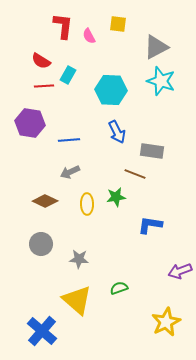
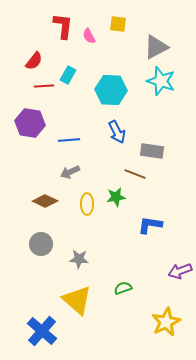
red semicircle: moved 7 px left; rotated 84 degrees counterclockwise
green semicircle: moved 4 px right
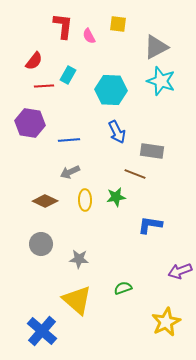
yellow ellipse: moved 2 px left, 4 px up
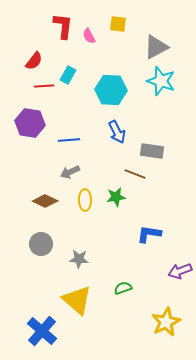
blue L-shape: moved 1 px left, 9 px down
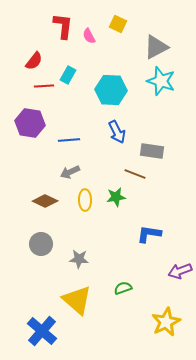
yellow square: rotated 18 degrees clockwise
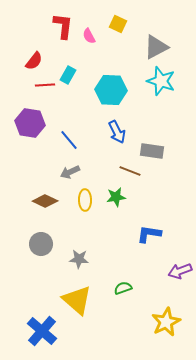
red line: moved 1 px right, 1 px up
blue line: rotated 55 degrees clockwise
brown line: moved 5 px left, 3 px up
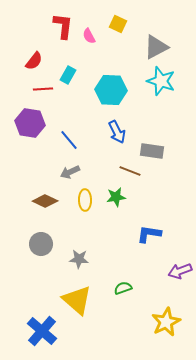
red line: moved 2 px left, 4 px down
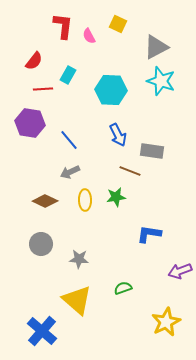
blue arrow: moved 1 px right, 3 px down
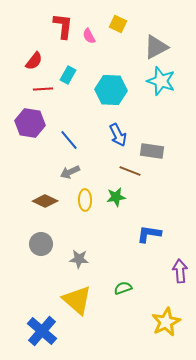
purple arrow: rotated 105 degrees clockwise
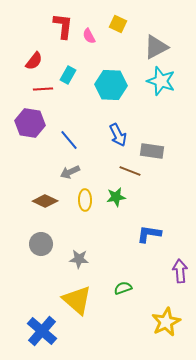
cyan hexagon: moved 5 px up
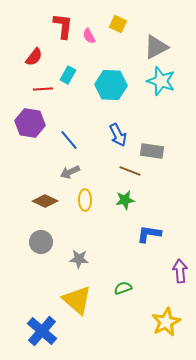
red semicircle: moved 4 px up
green star: moved 9 px right, 3 px down
gray circle: moved 2 px up
